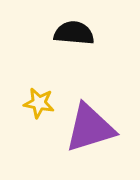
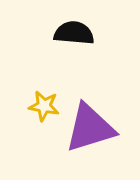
yellow star: moved 5 px right, 3 px down
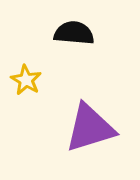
yellow star: moved 18 px left, 26 px up; rotated 20 degrees clockwise
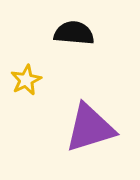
yellow star: rotated 16 degrees clockwise
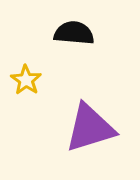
yellow star: rotated 12 degrees counterclockwise
